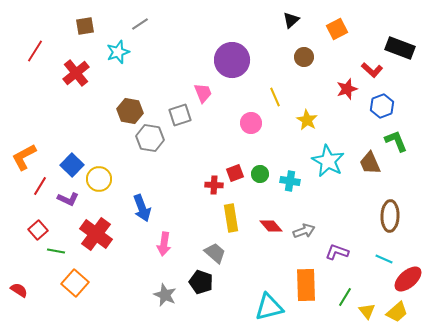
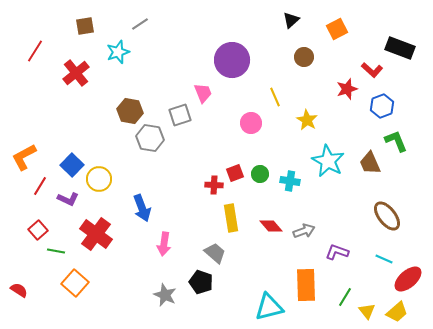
brown ellipse at (390, 216): moved 3 px left; rotated 40 degrees counterclockwise
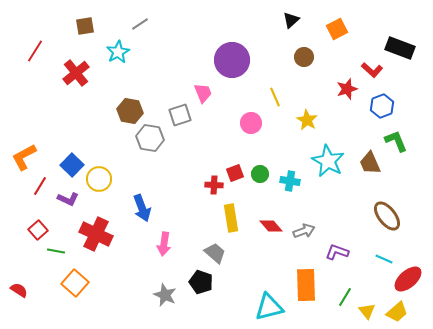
cyan star at (118, 52): rotated 10 degrees counterclockwise
red cross at (96, 234): rotated 12 degrees counterclockwise
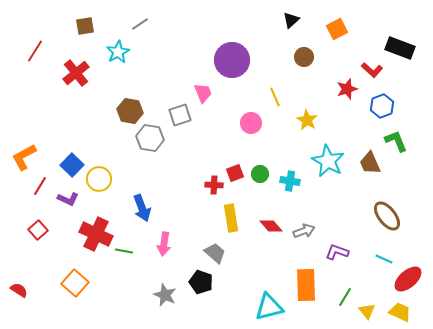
green line at (56, 251): moved 68 px right
yellow trapezoid at (397, 312): moved 3 px right; rotated 115 degrees counterclockwise
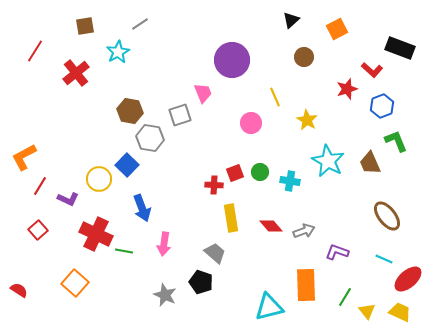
blue square at (72, 165): moved 55 px right
green circle at (260, 174): moved 2 px up
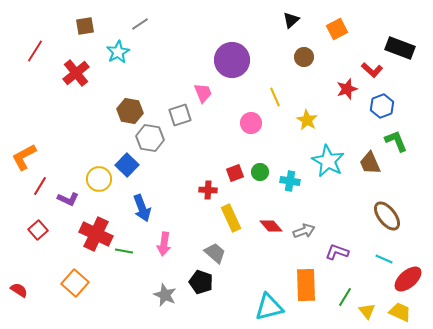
red cross at (214, 185): moved 6 px left, 5 px down
yellow rectangle at (231, 218): rotated 16 degrees counterclockwise
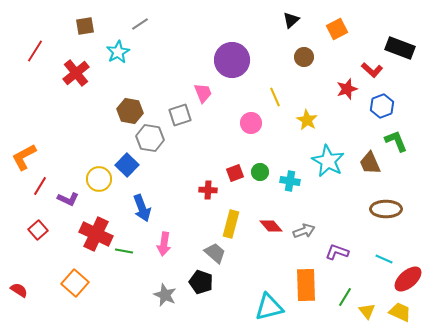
brown ellipse at (387, 216): moved 1 px left, 7 px up; rotated 52 degrees counterclockwise
yellow rectangle at (231, 218): moved 6 px down; rotated 40 degrees clockwise
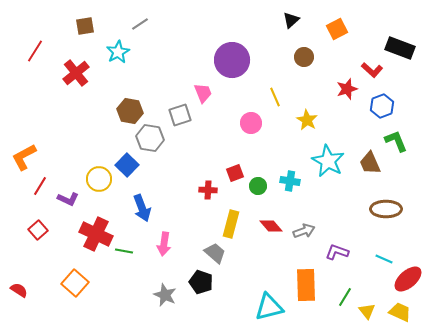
green circle at (260, 172): moved 2 px left, 14 px down
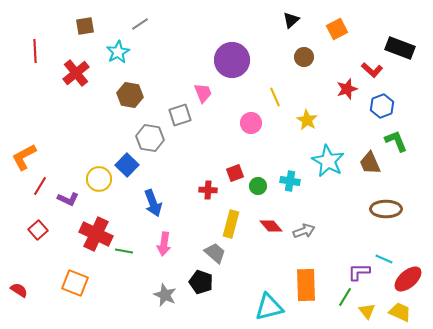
red line at (35, 51): rotated 35 degrees counterclockwise
brown hexagon at (130, 111): moved 16 px up
blue arrow at (142, 208): moved 11 px right, 5 px up
purple L-shape at (337, 252): moved 22 px right, 20 px down; rotated 20 degrees counterclockwise
orange square at (75, 283): rotated 20 degrees counterclockwise
